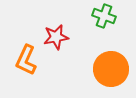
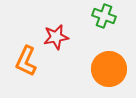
orange L-shape: moved 1 px down
orange circle: moved 2 px left
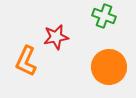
orange circle: moved 2 px up
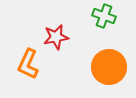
orange L-shape: moved 2 px right, 3 px down
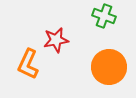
red star: moved 3 px down
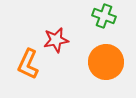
orange circle: moved 3 px left, 5 px up
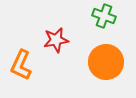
orange L-shape: moved 7 px left, 1 px down
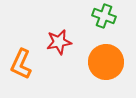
red star: moved 3 px right, 2 px down
orange L-shape: moved 1 px up
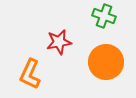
orange L-shape: moved 9 px right, 10 px down
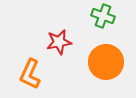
green cross: moved 1 px left
